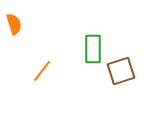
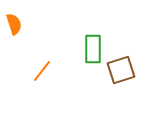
brown square: moved 1 px up
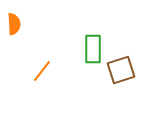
orange semicircle: rotated 15 degrees clockwise
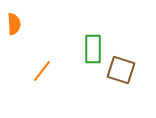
brown square: rotated 36 degrees clockwise
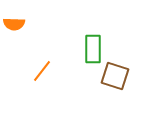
orange semicircle: rotated 95 degrees clockwise
brown square: moved 6 px left, 6 px down
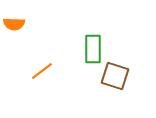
orange line: rotated 15 degrees clockwise
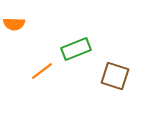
green rectangle: moved 17 px left; rotated 68 degrees clockwise
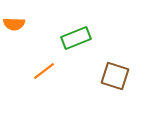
green rectangle: moved 11 px up
orange line: moved 2 px right
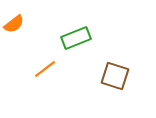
orange semicircle: rotated 40 degrees counterclockwise
orange line: moved 1 px right, 2 px up
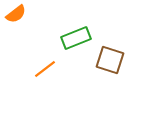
orange semicircle: moved 2 px right, 10 px up
brown square: moved 5 px left, 16 px up
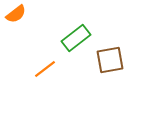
green rectangle: rotated 16 degrees counterclockwise
brown square: rotated 28 degrees counterclockwise
